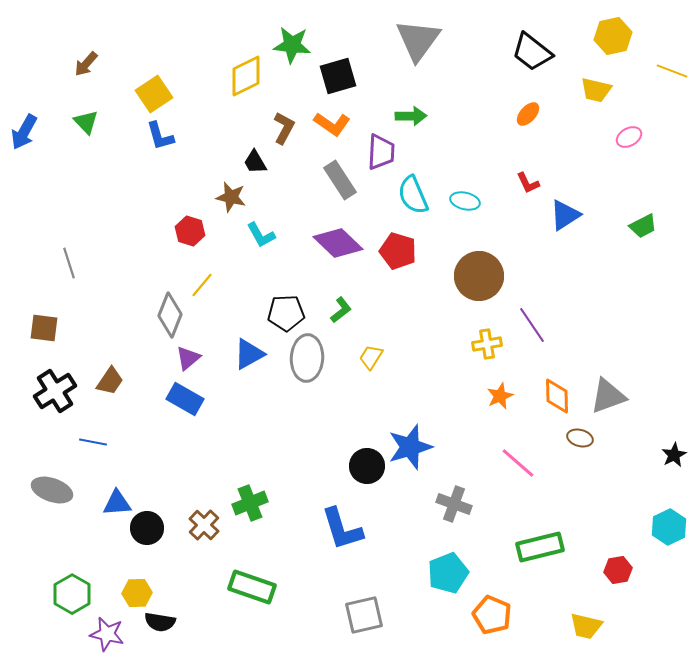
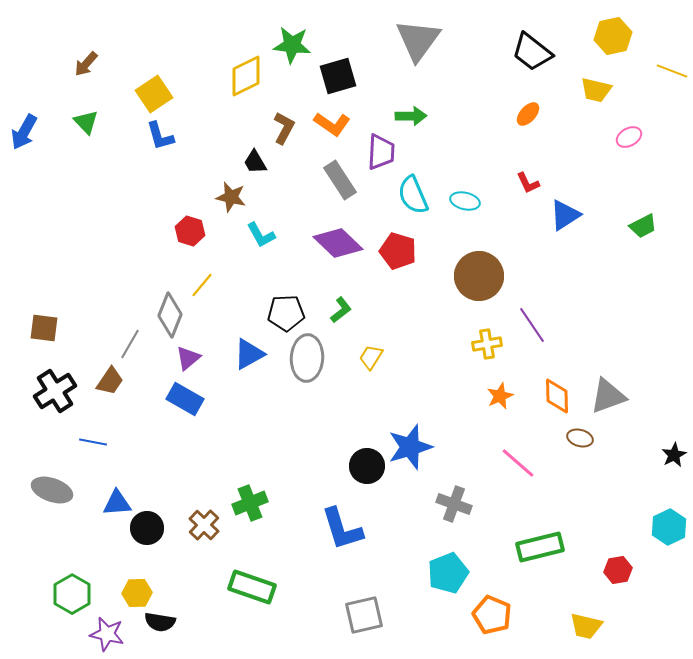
gray line at (69, 263): moved 61 px right, 81 px down; rotated 48 degrees clockwise
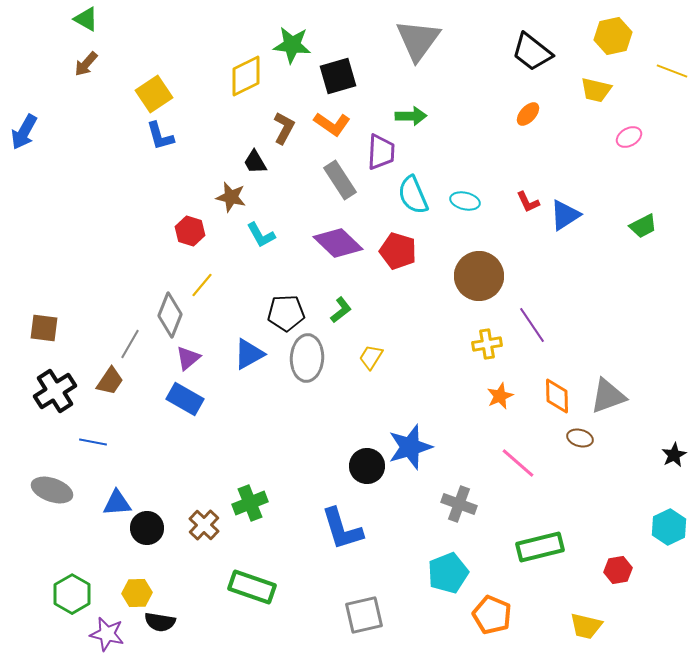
green triangle at (86, 122): moved 103 px up; rotated 16 degrees counterclockwise
red L-shape at (528, 183): moved 19 px down
gray cross at (454, 504): moved 5 px right
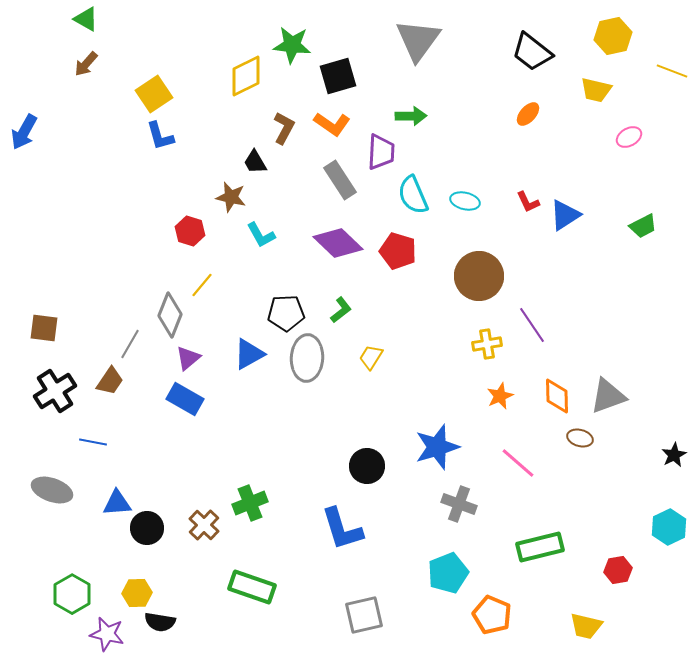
blue star at (410, 447): moved 27 px right
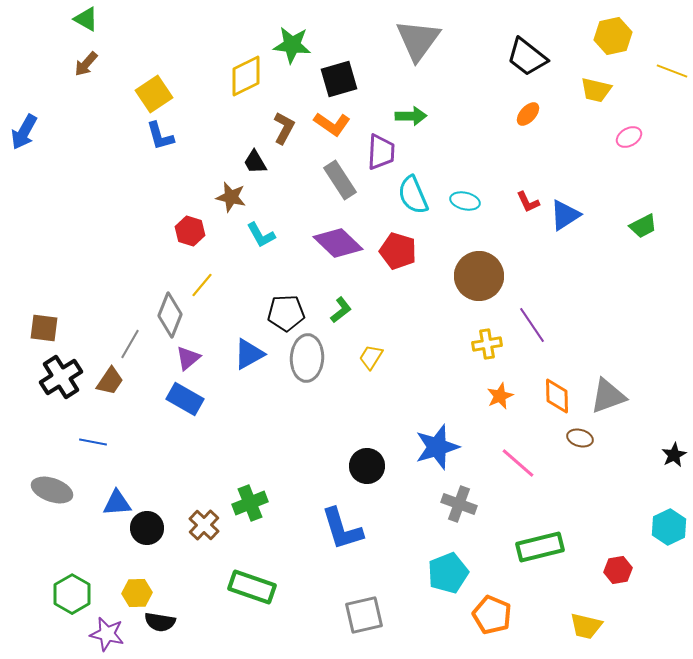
black trapezoid at (532, 52): moved 5 px left, 5 px down
black square at (338, 76): moved 1 px right, 3 px down
black cross at (55, 391): moved 6 px right, 14 px up
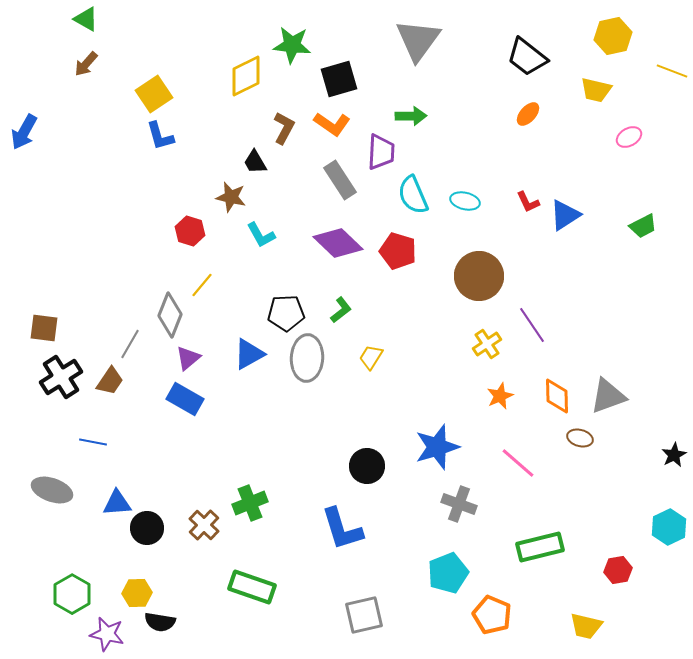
yellow cross at (487, 344): rotated 24 degrees counterclockwise
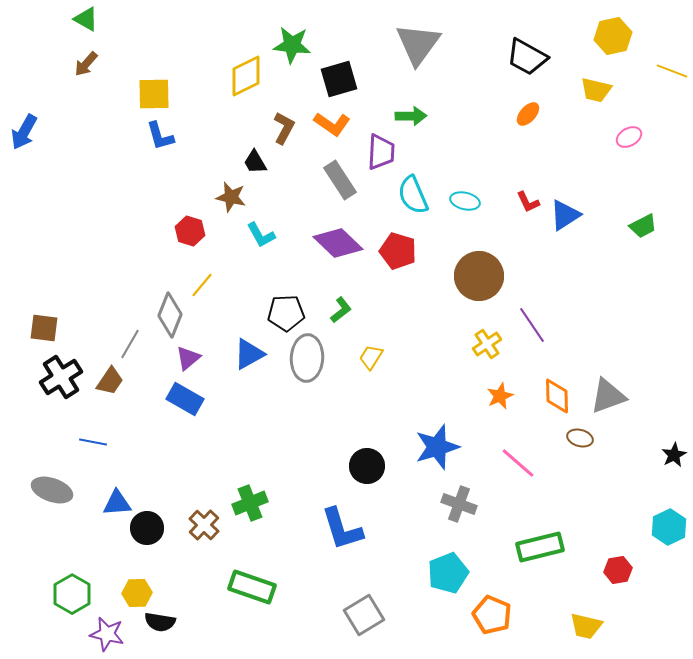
gray triangle at (418, 40): moved 4 px down
black trapezoid at (527, 57): rotated 9 degrees counterclockwise
yellow square at (154, 94): rotated 33 degrees clockwise
gray square at (364, 615): rotated 18 degrees counterclockwise
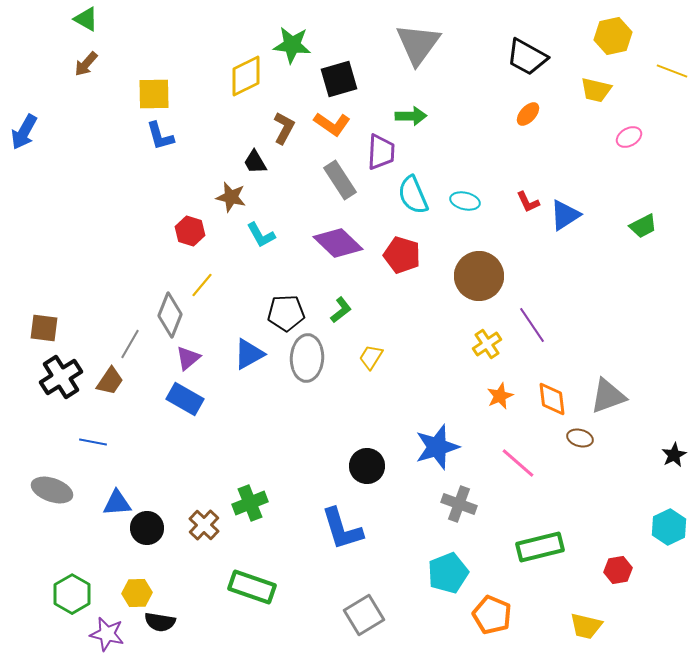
red pentagon at (398, 251): moved 4 px right, 4 px down
orange diamond at (557, 396): moved 5 px left, 3 px down; rotated 6 degrees counterclockwise
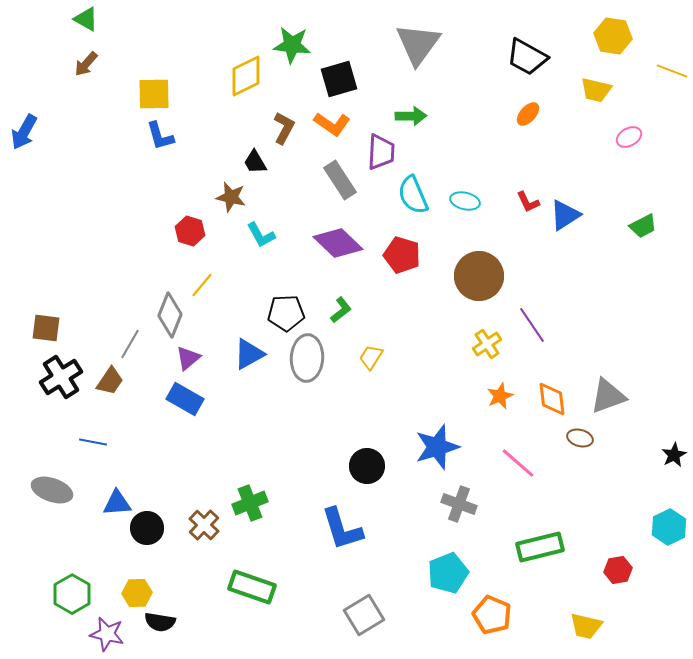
yellow hexagon at (613, 36): rotated 21 degrees clockwise
brown square at (44, 328): moved 2 px right
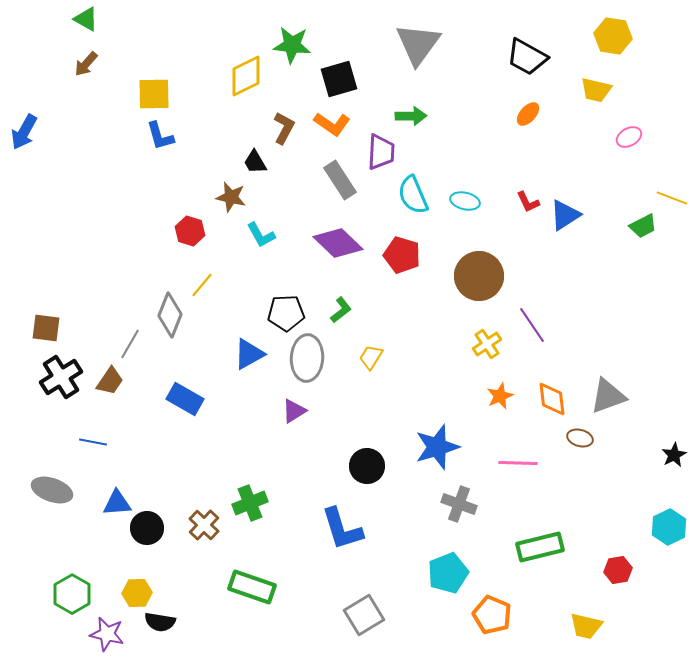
yellow line at (672, 71): moved 127 px down
purple triangle at (188, 358): moved 106 px right, 53 px down; rotated 8 degrees clockwise
pink line at (518, 463): rotated 39 degrees counterclockwise
